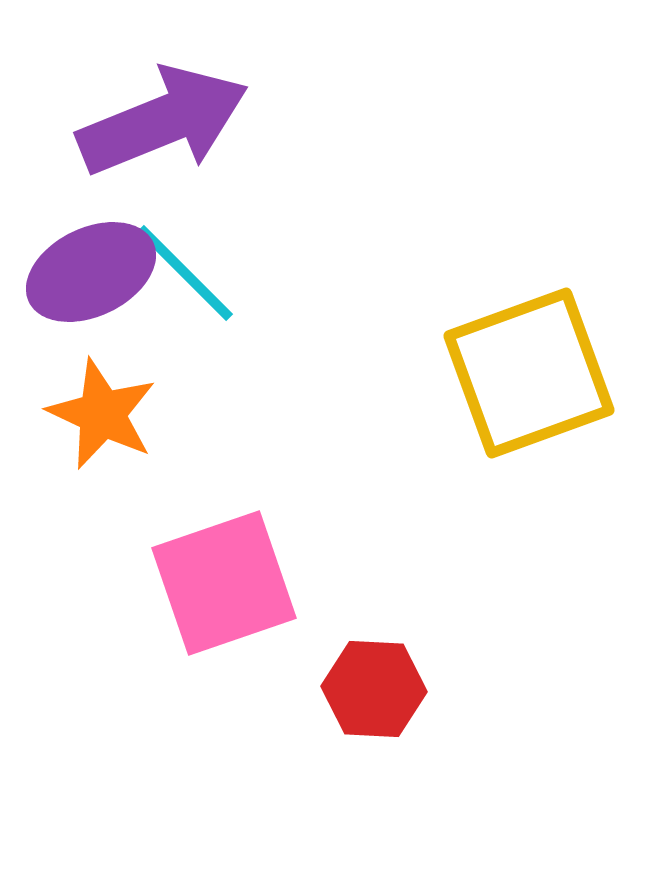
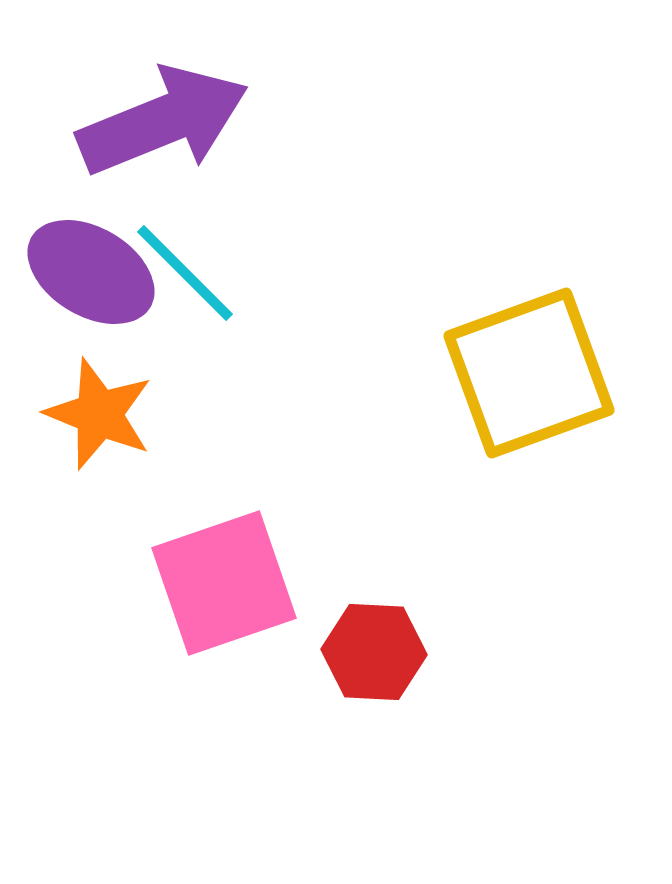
purple ellipse: rotated 57 degrees clockwise
orange star: moved 3 px left; rotated 3 degrees counterclockwise
red hexagon: moved 37 px up
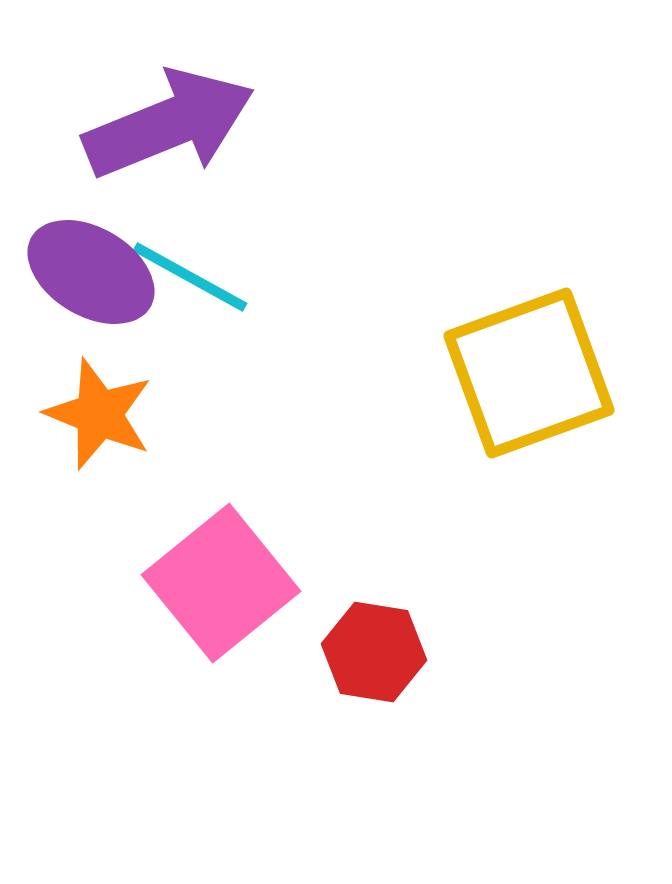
purple arrow: moved 6 px right, 3 px down
cyan line: moved 5 px right, 4 px down; rotated 16 degrees counterclockwise
pink square: moved 3 px left; rotated 20 degrees counterclockwise
red hexagon: rotated 6 degrees clockwise
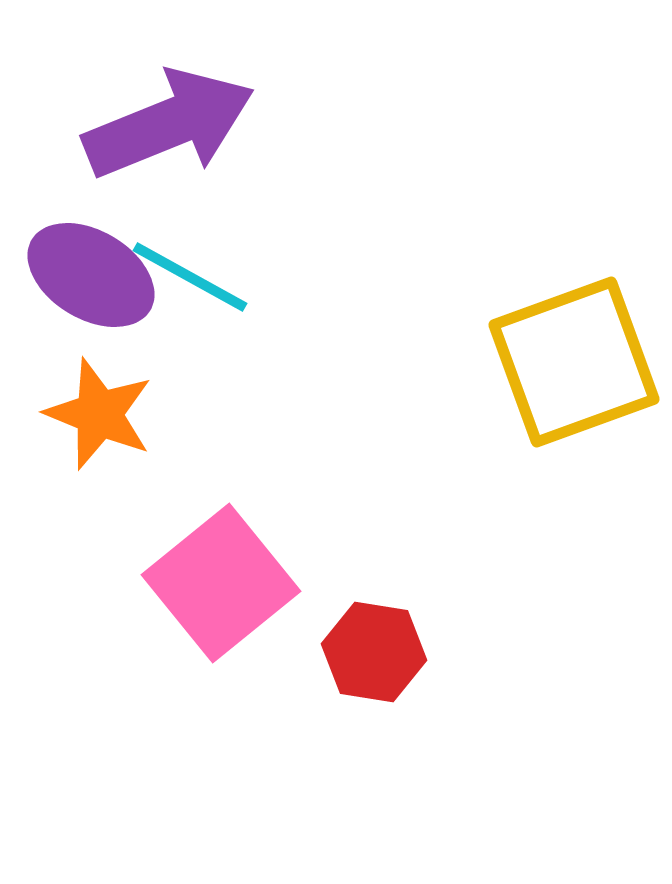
purple ellipse: moved 3 px down
yellow square: moved 45 px right, 11 px up
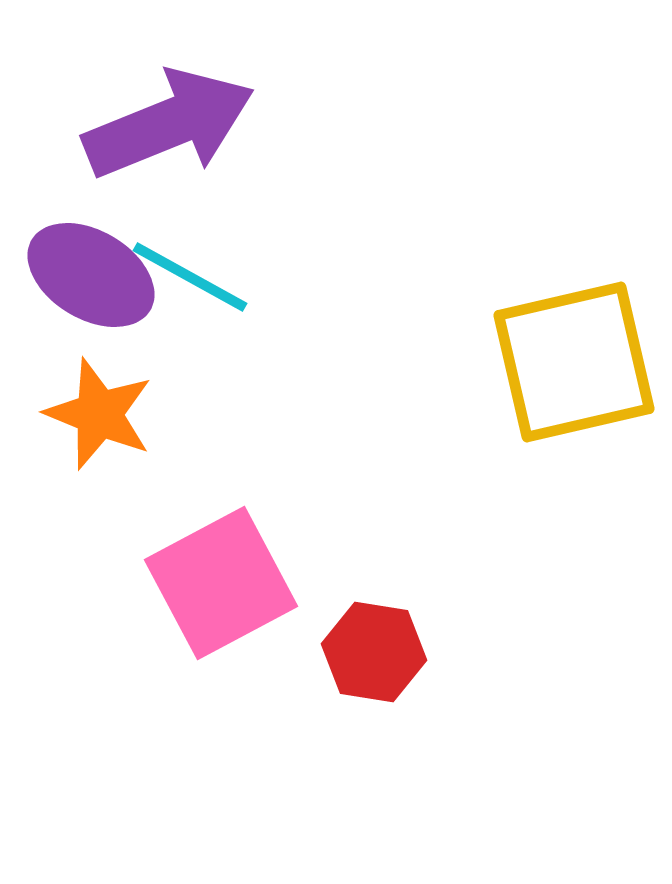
yellow square: rotated 7 degrees clockwise
pink square: rotated 11 degrees clockwise
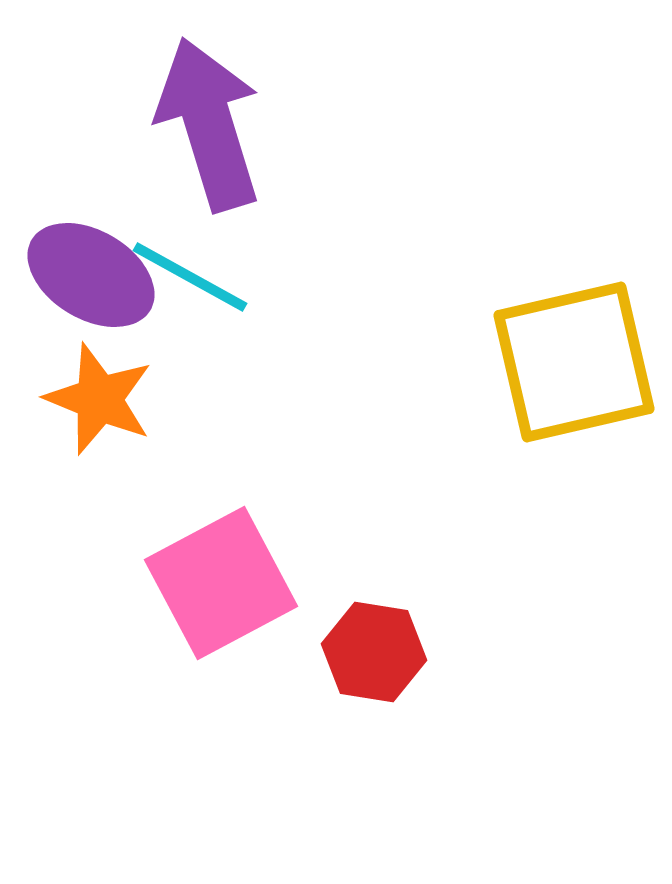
purple arrow: moved 40 px right; rotated 85 degrees counterclockwise
orange star: moved 15 px up
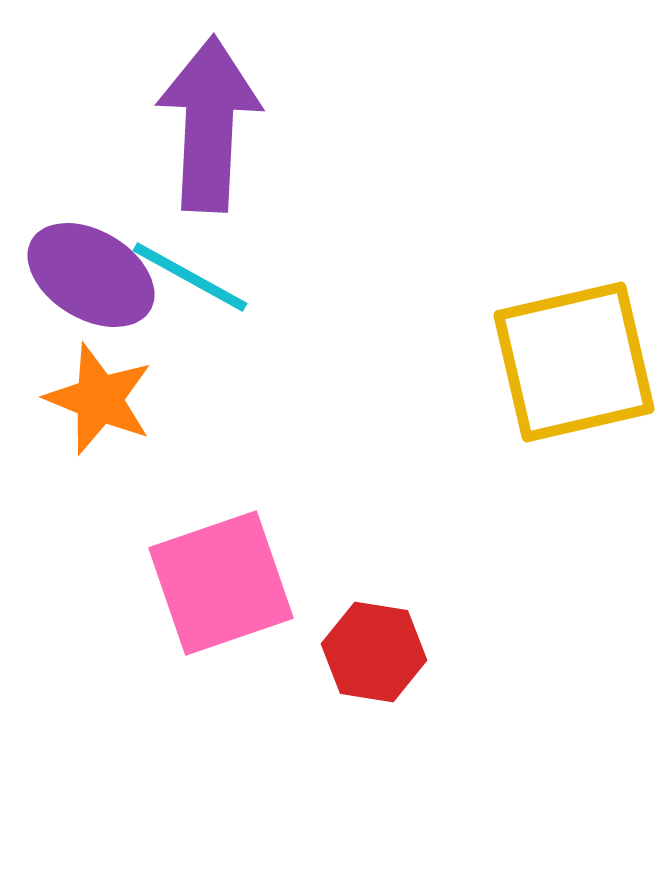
purple arrow: rotated 20 degrees clockwise
pink square: rotated 9 degrees clockwise
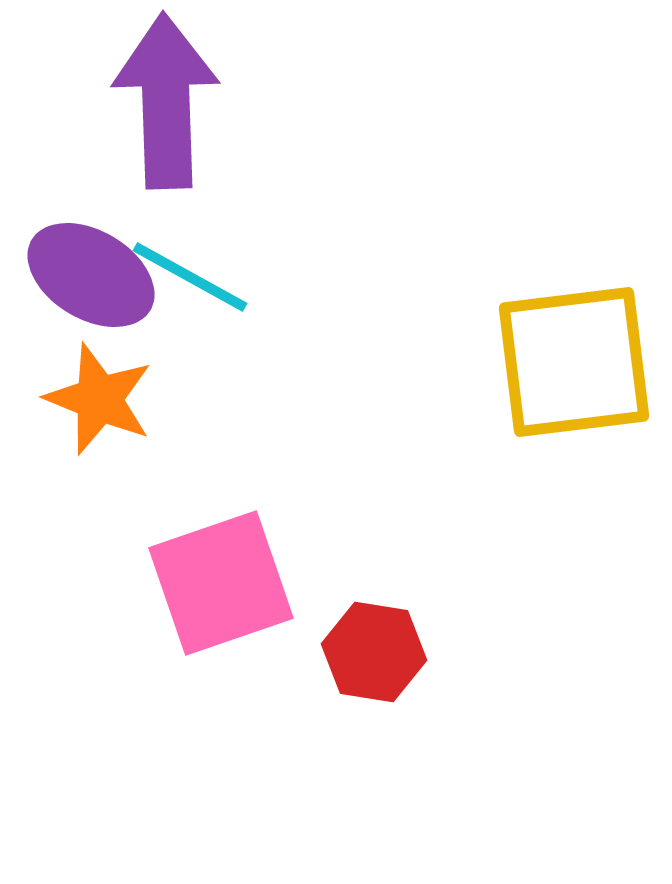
purple arrow: moved 43 px left, 23 px up; rotated 5 degrees counterclockwise
yellow square: rotated 6 degrees clockwise
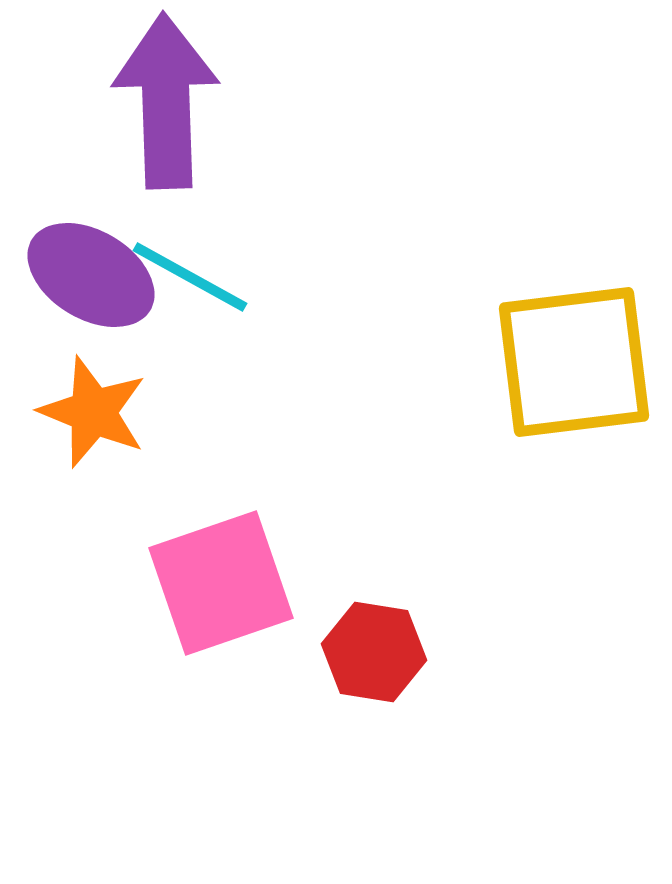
orange star: moved 6 px left, 13 px down
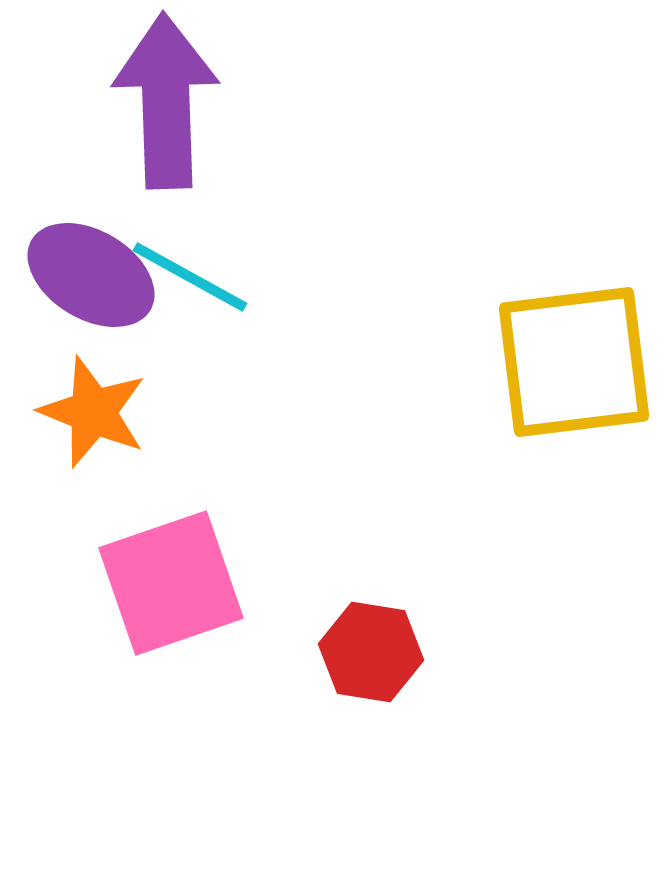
pink square: moved 50 px left
red hexagon: moved 3 px left
